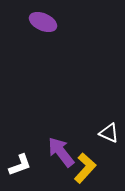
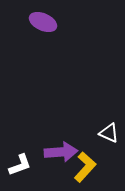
purple arrow: rotated 124 degrees clockwise
yellow L-shape: moved 1 px up
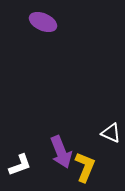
white triangle: moved 2 px right
purple arrow: rotated 72 degrees clockwise
yellow L-shape: rotated 20 degrees counterclockwise
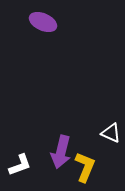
purple arrow: rotated 36 degrees clockwise
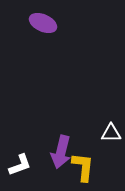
purple ellipse: moved 1 px down
white triangle: rotated 25 degrees counterclockwise
yellow L-shape: moved 2 px left; rotated 16 degrees counterclockwise
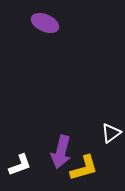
purple ellipse: moved 2 px right
white triangle: rotated 35 degrees counterclockwise
yellow L-shape: moved 1 px right, 1 px down; rotated 68 degrees clockwise
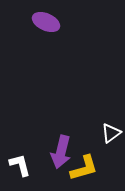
purple ellipse: moved 1 px right, 1 px up
white L-shape: rotated 85 degrees counterclockwise
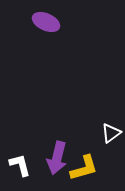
purple arrow: moved 4 px left, 6 px down
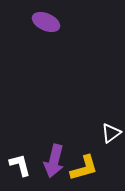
purple arrow: moved 3 px left, 3 px down
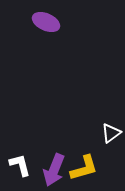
purple arrow: moved 9 px down; rotated 8 degrees clockwise
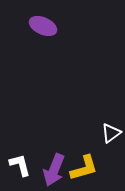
purple ellipse: moved 3 px left, 4 px down
